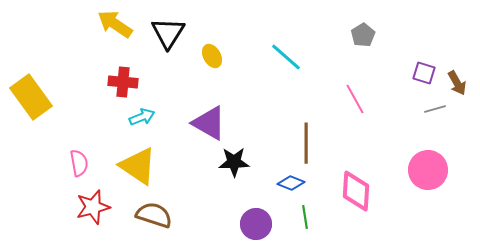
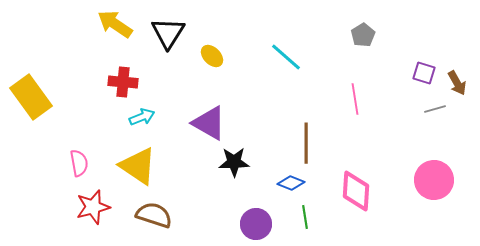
yellow ellipse: rotated 15 degrees counterclockwise
pink line: rotated 20 degrees clockwise
pink circle: moved 6 px right, 10 px down
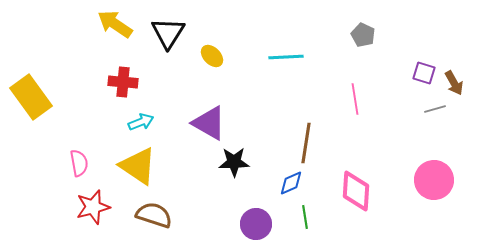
gray pentagon: rotated 15 degrees counterclockwise
cyan line: rotated 44 degrees counterclockwise
brown arrow: moved 3 px left
cyan arrow: moved 1 px left, 5 px down
brown line: rotated 9 degrees clockwise
blue diamond: rotated 44 degrees counterclockwise
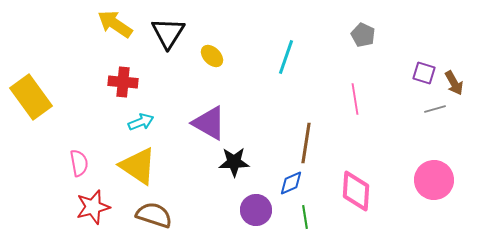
cyan line: rotated 68 degrees counterclockwise
purple circle: moved 14 px up
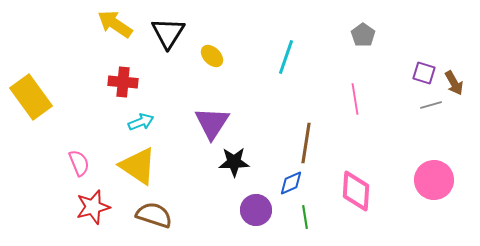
gray pentagon: rotated 10 degrees clockwise
gray line: moved 4 px left, 4 px up
purple triangle: moved 3 px right; rotated 33 degrees clockwise
pink semicircle: rotated 12 degrees counterclockwise
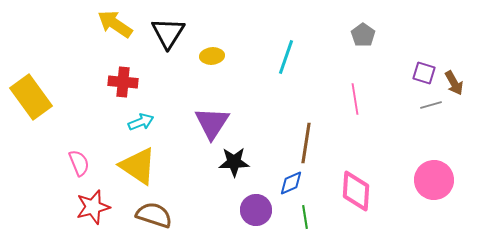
yellow ellipse: rotated 50 degrees counterclockwise
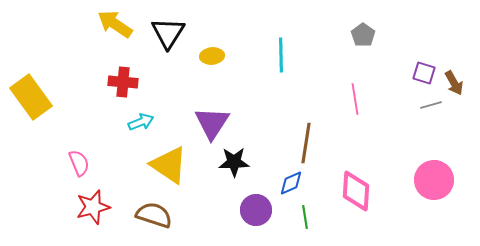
cyan line: moved 5 px left, 2 px up; rotated 20 degrees counterclockwise
yellow triangle: moved 31 px right, 1 px up
